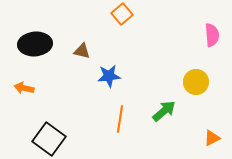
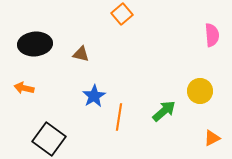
brown triangle: moved 1 px left, 3 px down
blue star: moved 15 px left, 20 px down; rotated 25 degrees counterclockwise
yellow circle: moved 4 px right, 9 px down
orange line: moved 1 px left, 2 px up
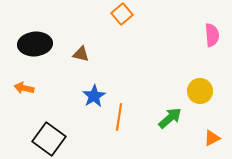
green arrow: moved 6 px right, 7 px down
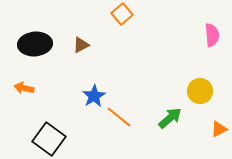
brown triangle: moved 9 px up; rotated 42 degrees counterclockwise
orange line: rotated 60 degrees counterclockwise
orange triangle: moved 7 px right, 9 px up
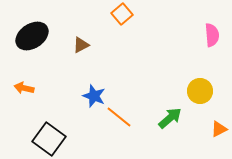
black ellipse: moved 3 px left, 8 px up; rotated 28 degrees counterclockwise
blue star: rotated 20 degrees counterclockwise
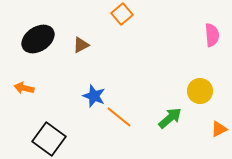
black ellipse: moved 6 px right, 3 px down
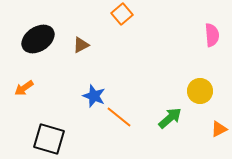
orange arrow: rotated 48 degrees counterclockwise
black square: rotated 20 degrees counterclockwise
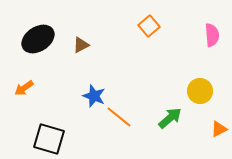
orange square: moved 27 px right, 12 px down
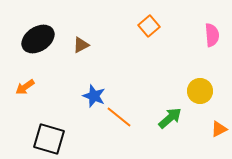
orange arrow: moved 1 px right, 1 px up
